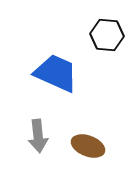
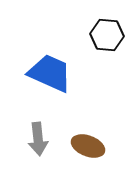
blue trapezoid: moved 6 px left
gray arrow: moved 3 px down
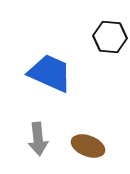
black hexagon: moved 3 px right, 2 px down
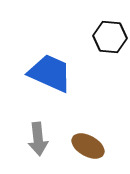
brown ellipse: rotated 8 degrees clockwise
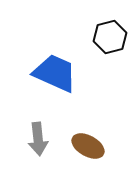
black hexagon: rotated 20 degrees counterclockwise
blue trapezoid: moved 5 px right
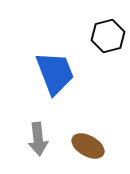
black hexagon: moved 2 px left, 1 px up
blue trapezoid: rotated 45 degrees clockwise
